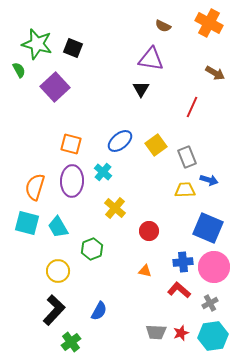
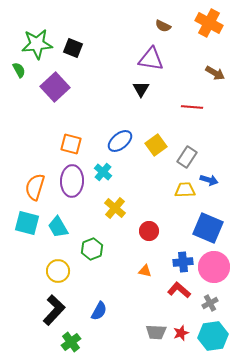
green star: rotated 20 degrees counterclockwise
red line: rotated 70 degrees clockwise
gray rectangle: rotated 55 degrees clockwise
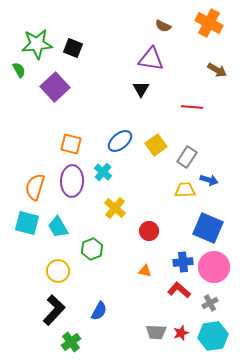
brown arrow: moved 2 px right, 3 px up
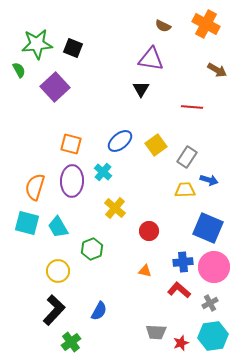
orange cross: moved 3 px left, 1 px down
red star: moved 10 px down
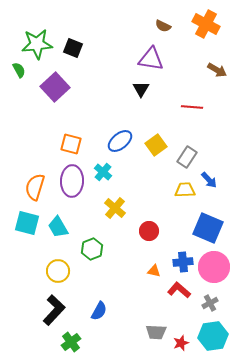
blue arrow: rotated 30 degrees clockwise
orange triangle: moved 9 px right
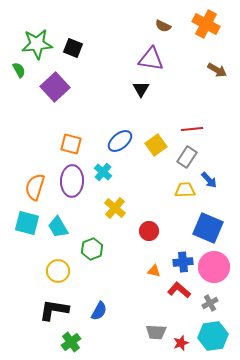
red line: moved 22 px down; rotated 10 degrees counterclockwise
black L-shape: rotated 124 degrees counterclockwise
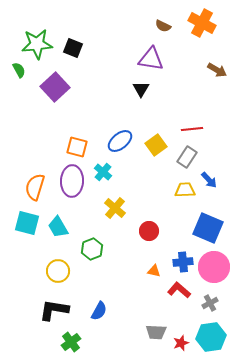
orange cross: moved 4 px left, 1 px up
orange square: moved 6 px right, 3 px down
cyan hexagon: moved 2 px left, 1 px down
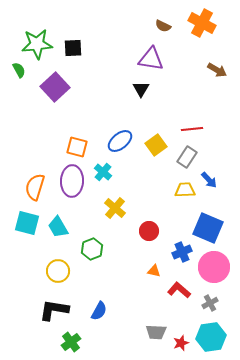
black square: rotated 24 degrees counterclockwise
blue cross: moved 1 px left, 10 px up; rotated 18 degrees counterclockwise
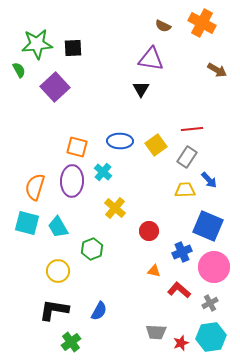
blue ellipse: rotated 40 degrees clockwise
blue square: moved 2 px up
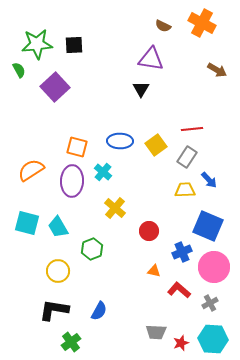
black square: moved 1 px right, 3 px up
orange semicircle: moved 4 px left, 17 px up; rotated 40 degrees clockwise
cyan hexagon: moved 2 px right, 2 px down; rotated 12 degrees clockwise
